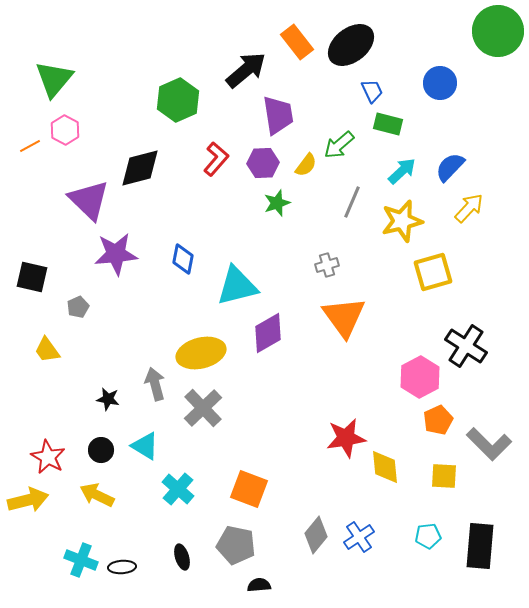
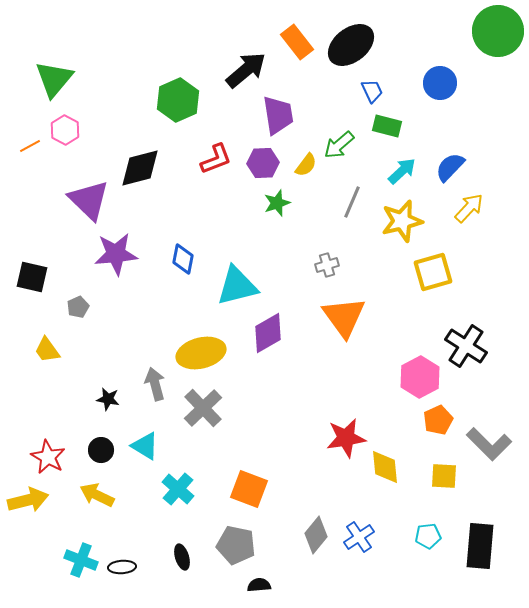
green rectangle at (388, 124): moved 1 px left, 2 px down
red L-shape at (216, 159): rotated 28 degrees clockwise
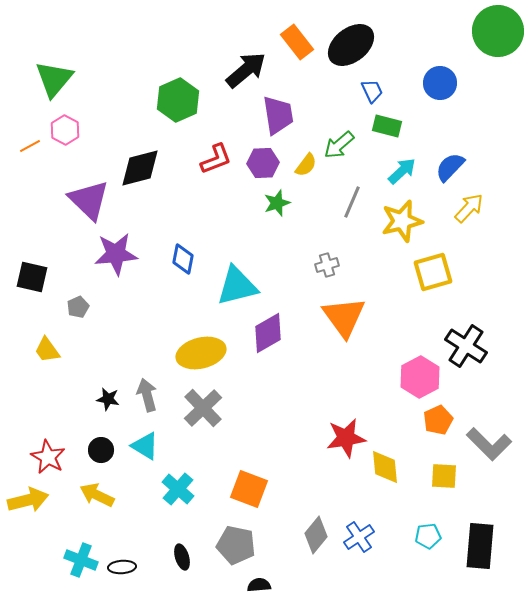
gray arrow at (155, 384): moved 8 px left, 11 px down
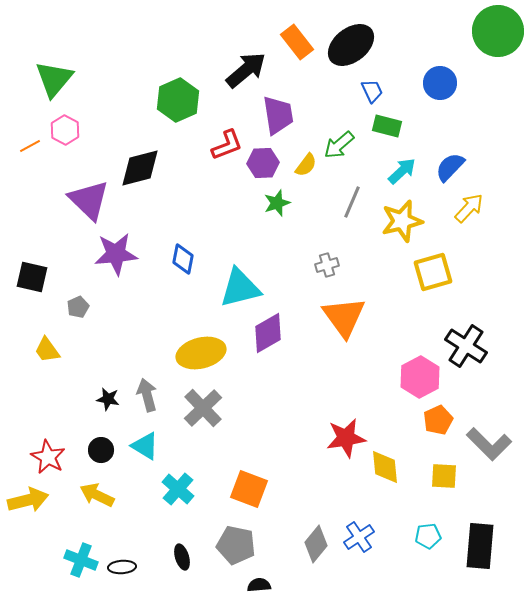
red L-shape at (216, 159): moved 11 px right, 14 px up
cyan triangle at (237, 286): moved 3 px right, 2 px down
gray diamond at (316, 535): moved 9 px down
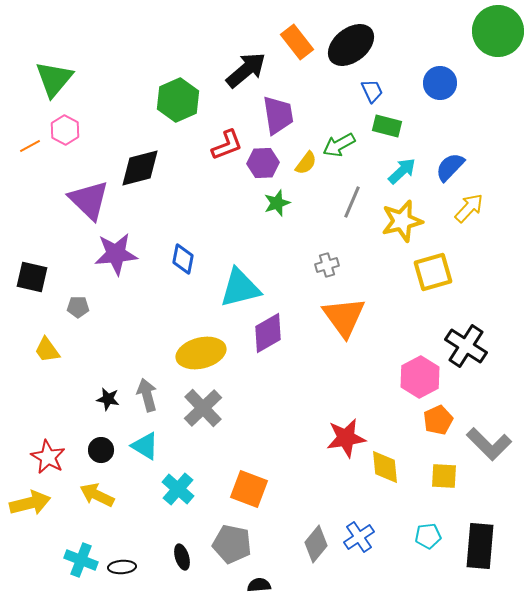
green arrow at (339, 145): rotated 12 degrees clockwise
yellow semicircle at (306, 165): moved 2 px up
gray pentagon at (78, 307): rotated 25 degrees clockwise
yellow arrow at (28, 500): moved 2 px right, 3 px down
gray pentagon at (236, 545): moved 4 px left, 1 px up
